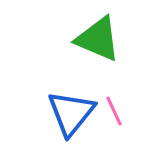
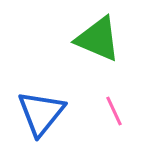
blue triangle: moved 30 px left
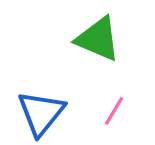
pink line: rotated 56 degrees clockwise
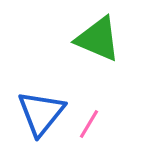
pink line: moved 25 px left, 13 px down
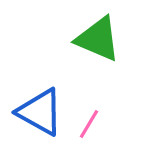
blue triangle: moved 1 px left, 1 px up; rotated 40 degrees counterclockwise
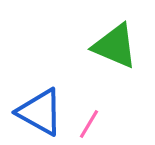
green triangle: moved 17 px right, 7 px down
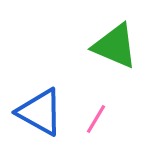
pink line: moved 7 px right, 5 px up
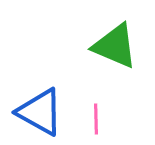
pink line: rotated 32 degrees counterclockwise
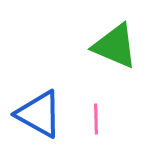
blue triangle: moved 1 px left, 2 px down
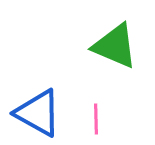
blue triangle: moved 1 px left, 1 px up
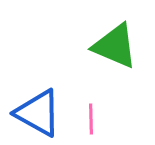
pink line: moved 5 px left
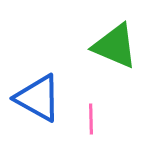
blue triangle: moved 15 px up
